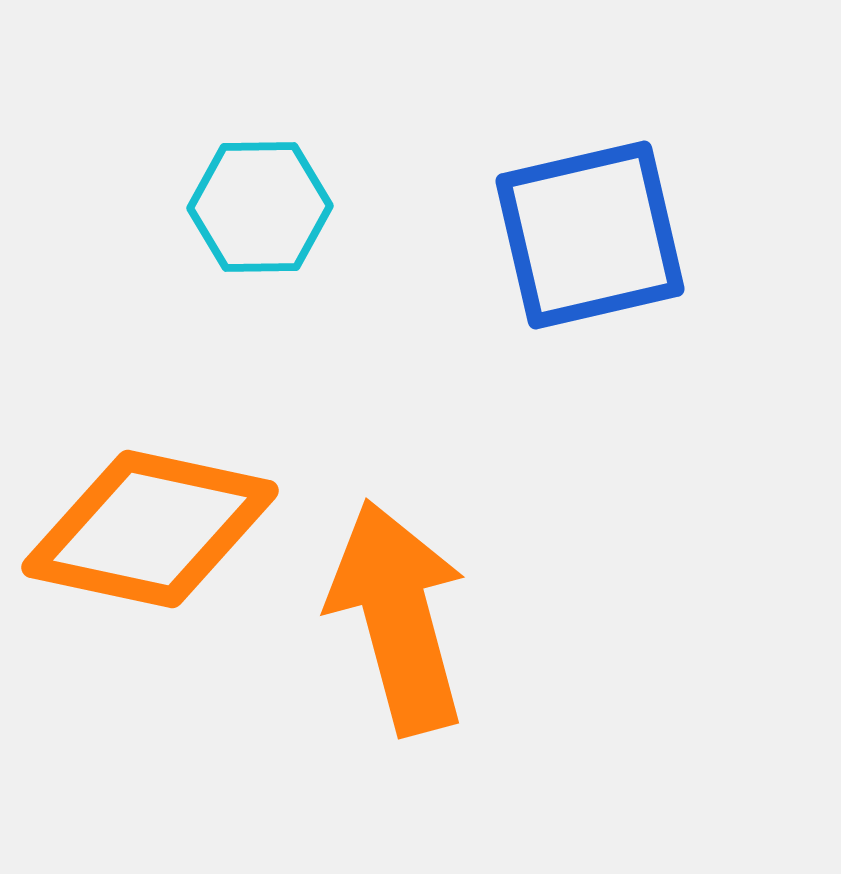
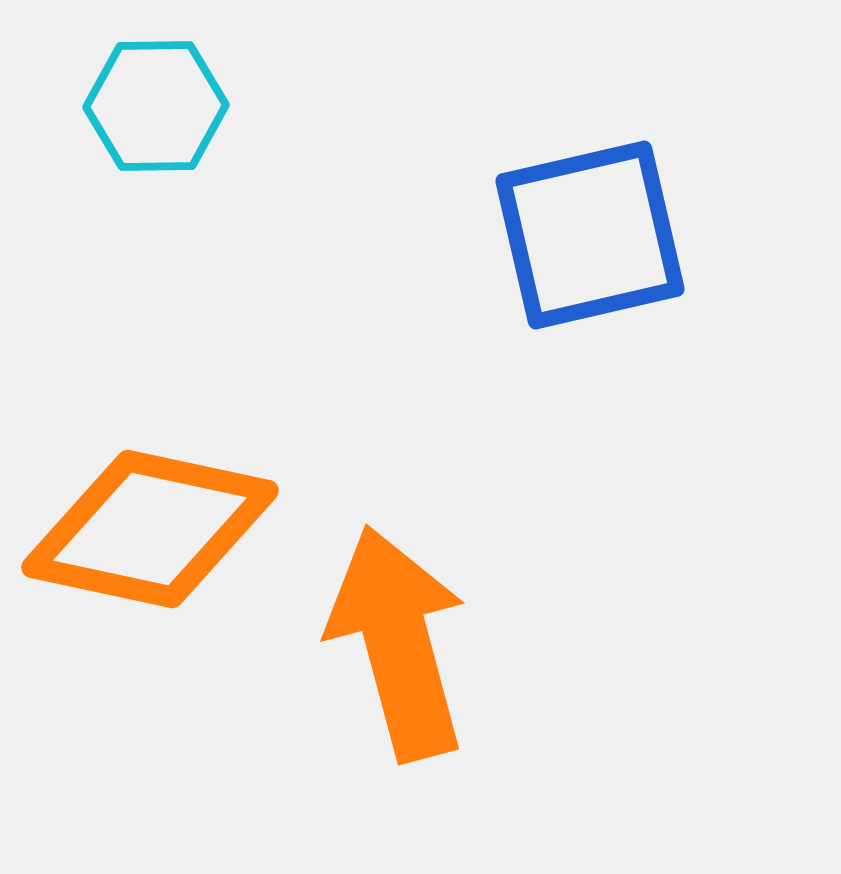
cyan hexagon: moved 104 px left, 101 px up
orange arrow: moved 26 px down
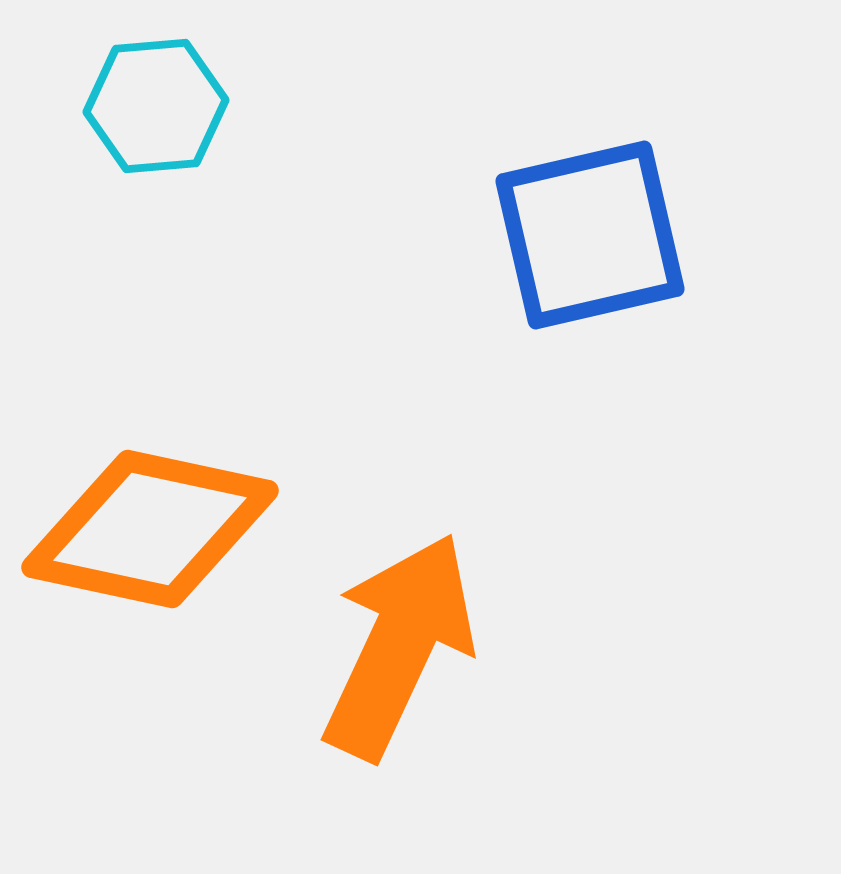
cyan hexagon: rotated 4 degrees counterclockwise
orange arrow: moved 1 px right, 3 px down; rotated 40 degrees clockwise
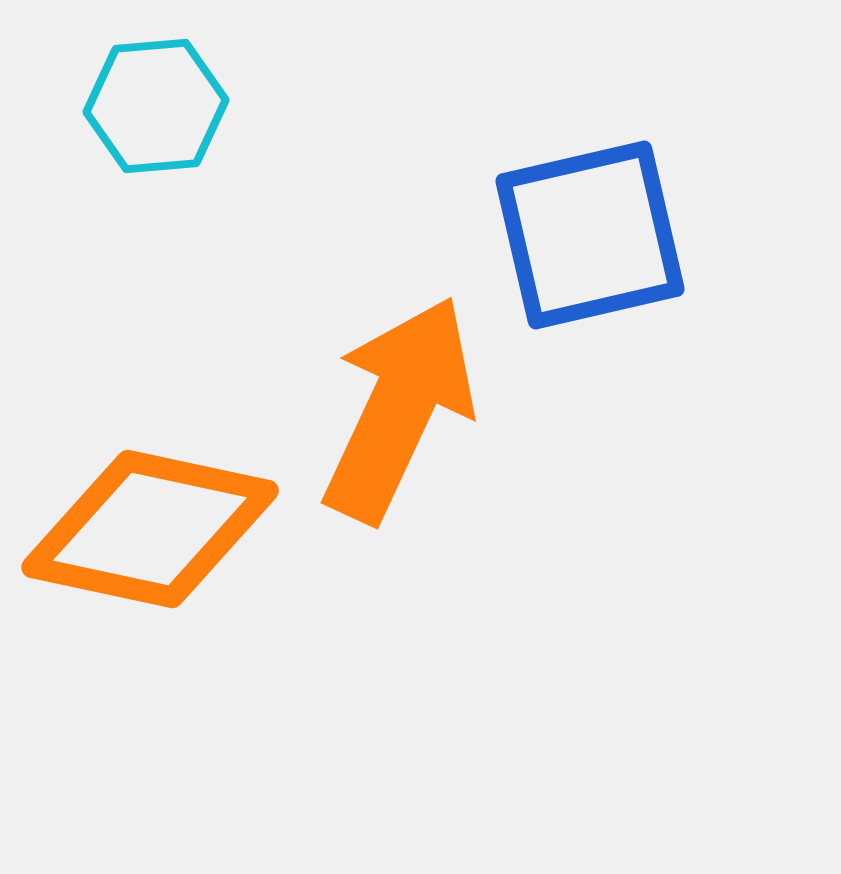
orange arrow: moved 237 px up
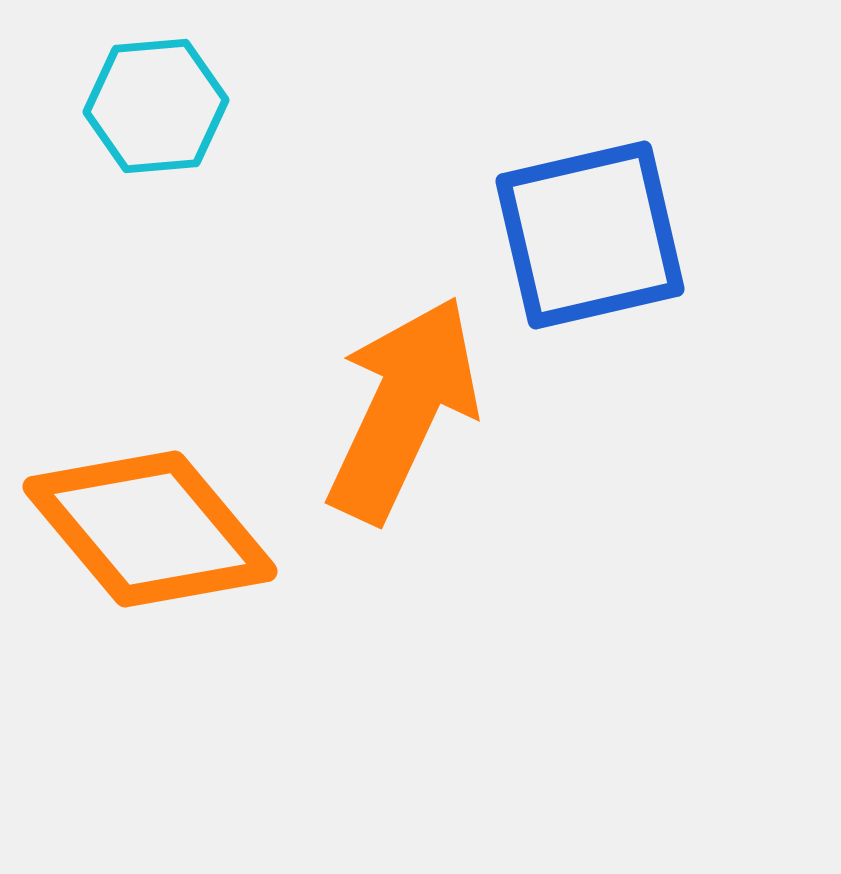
orange arrow: moved 4 px right
orange diamond: rotated 38 degrees clockwise
